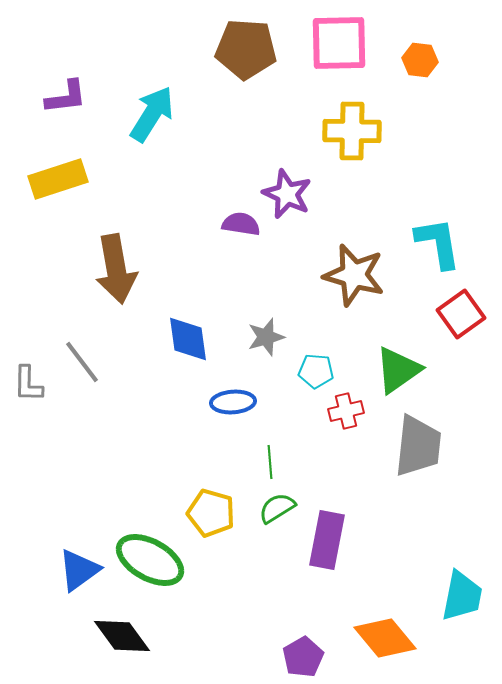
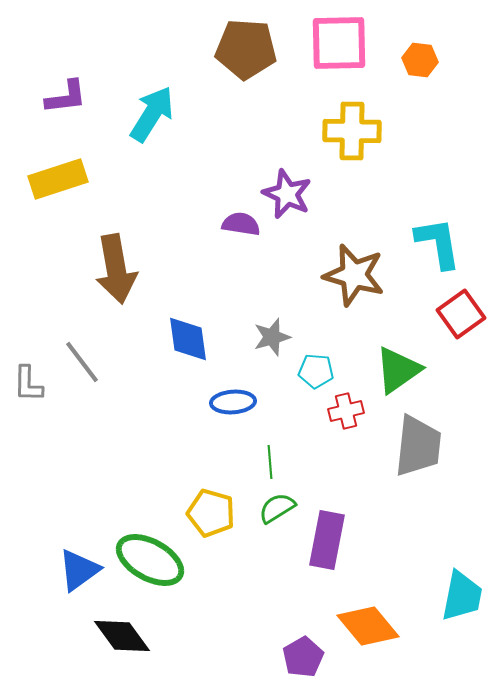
gray star: moved 6 px right
orange diamond: moved 17 px left, 12 px up
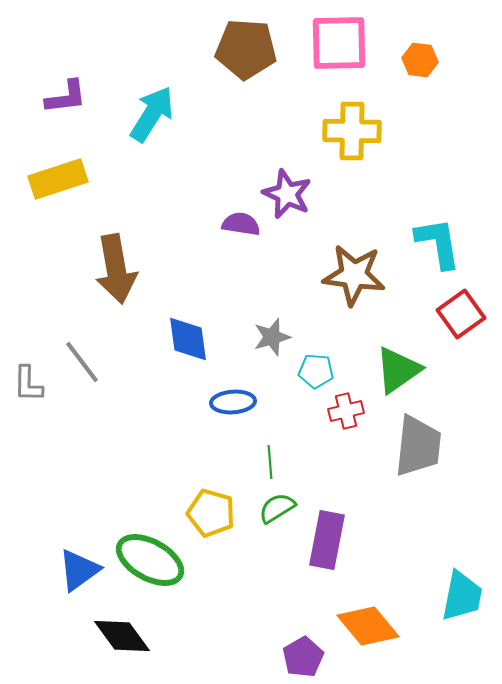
brown star: rotated 8 degrees counterclockwise
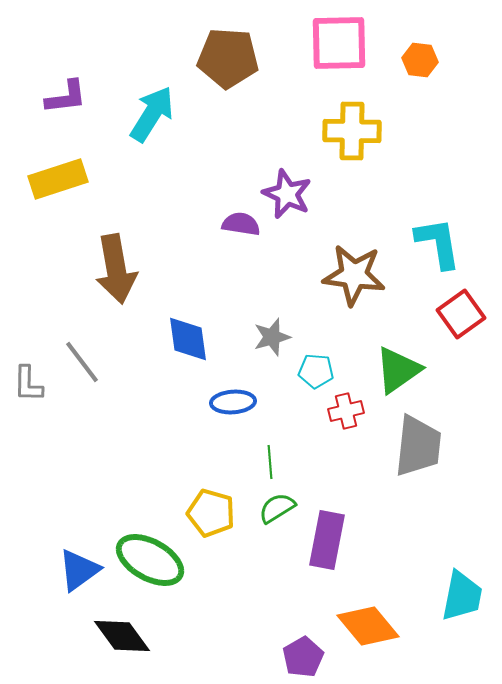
brown pentagon: moved 18 px left, 9 px down
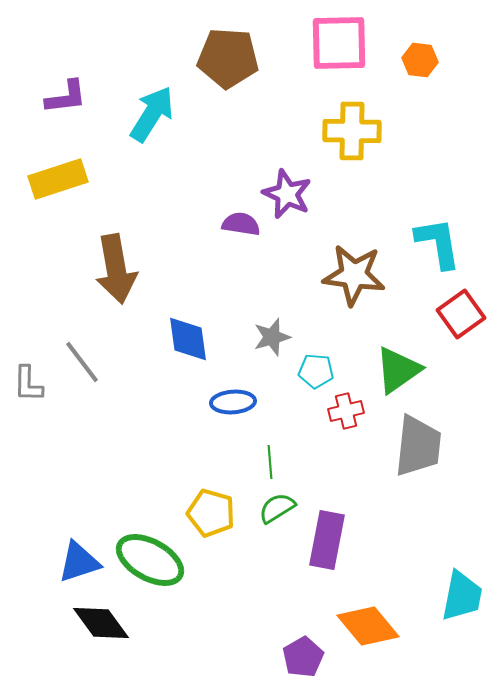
blue triangle: moved 8 px up; rotated 18 degrees clockwise
black diamond: moved 21 px left, 13 px up
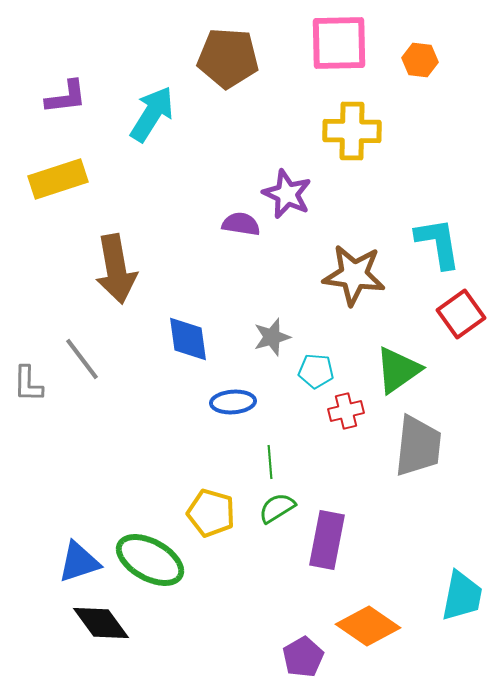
gray line: moved 3 px up
orange diamond: rotated 16 degrees counterclockwise
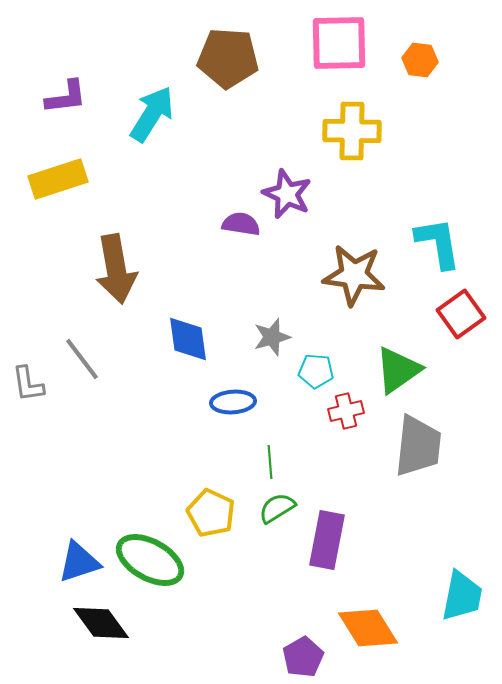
gray L-shape: rotated 9 degrees counterclockwise
yellow pentagon: rotated 9 degrees clockwise
orange diamond: moved 2 px down; rotated 24 degrees clockwise
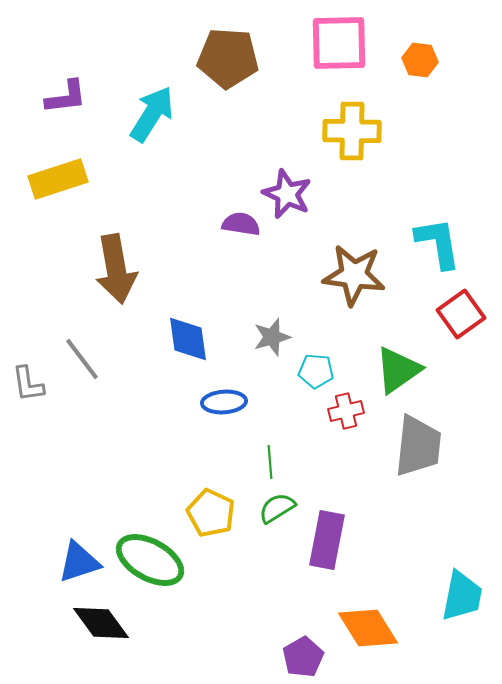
blue ellipse: moved 9 px left
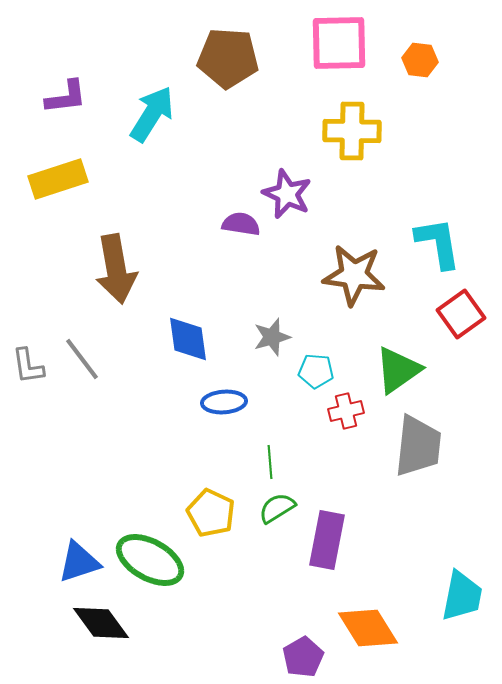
gray L-shape: moved 18 px up
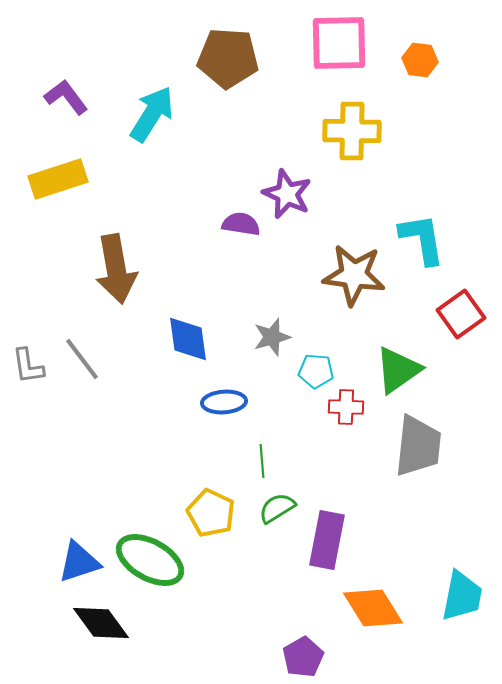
purple L-shape: rotated 120 degrees counterclockwise
cyan L-shape: moved 16 px left, 4 px up
red cross: moved 4 px up; rotated 16 degrees clockwise
green line: moved 8 px left, 1 px up
orange diamond: moved 5 px right, 20 px up
